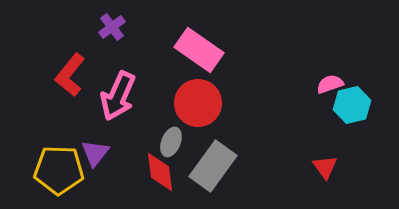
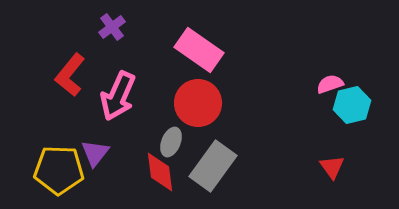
red triangle: moved 7 px right
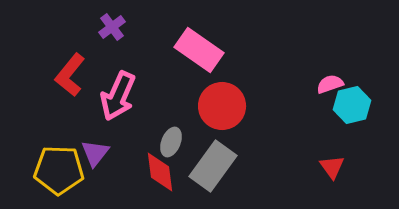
red circle: moved 24 px right, 3 px down
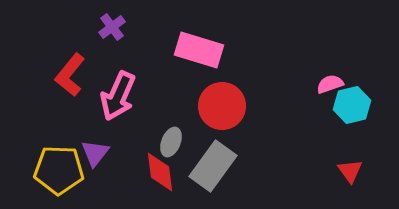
pink rectangle: rotated 18 degrees counterclockwise
red triangle: moved 18 px right, 4 px down
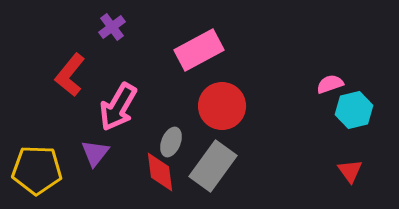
pink rectangle: rotated 45 degrees counterclockwise
pink arrow: moved 11 px down; rotated 6 degrees clockwise
cyan hexagon: moved 2 px right, 5 px down
yellow pentagon: moved 22 px left
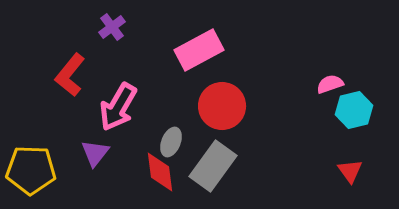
yellow pentagon: moved 6 px left
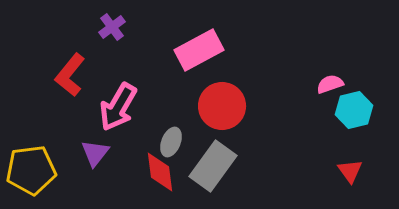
yellow pentagon: rotated 9 degrees counterclockwise
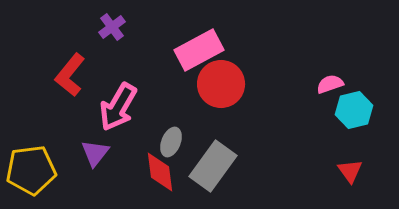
red circle: moved 1 px left, 22 px up
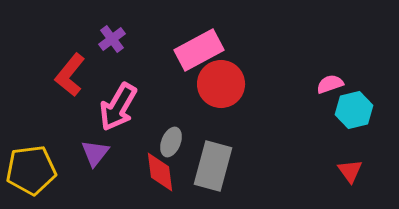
purple cross: moved 12 px down
gray rectangle: rotated 21 degrees counterclockwise
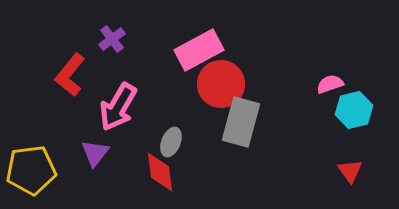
gray rectangle: moved 28 px right, 44 px up
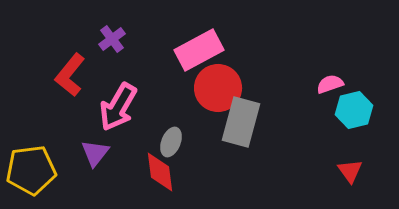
red circle: moved 3 px left, 4 px down
